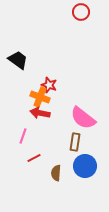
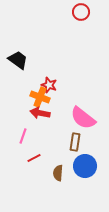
brown semicircle: moved 2 px right
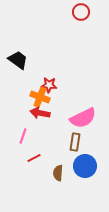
red star: rotated 14 degrees counterclockwise
pink semicircle: rotated 64 degrees counterclockwise
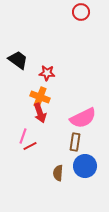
red star: moved 2 px left, 12 px up
red arrow: rotated 120 degrees counterclockwise
red line: moved 4 px left, 12 px up
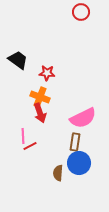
pink line: rotated 21 degrees counterclockwise
blue circle: moved 6 px left, 3 px up
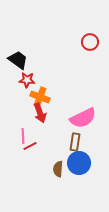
red circle: moved 9 px right, 30 px down
red star: moved 20 px left, 7 px down
brown semicircle: moved 4 px up
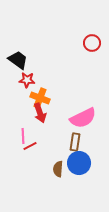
red circle: moved 2 px right, 1 px down
orange cross: moved 1 px down
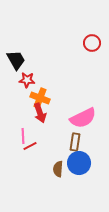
black trapezoid: moved 2 px left; rotated 25 degrees clockwise
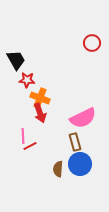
brown rectangle: rotated 24 degrees counterclockwise
blue circle: moved 1 px right, 1 px down
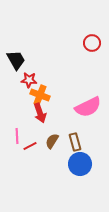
red star: moved 2 px right
orange cross: moved 3 px up
pink semicircle: moved 5 px right, 11 px up
pink line: moved 6 px left
brown semicircle: moved 6 px left, 28 px up; rotated 28 degrees clockwise
